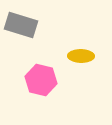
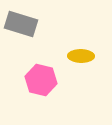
gray rectangle: moved 1 px up
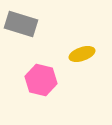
yellow ellipse: moved 1 px right, 2 px up; rotated 20 degrees counterclockwise
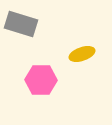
pink hexagon: rotated 12 degrees counterclockwise
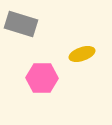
pink hexagon: moved 1 px right, 2 px up
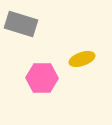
yellow ellipse: moved 5 px down
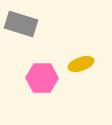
yellow ellipse: moved 1 px left, 5 px down
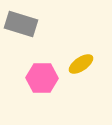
yellow ellipse: rotated 15 degrees counterclockwise
